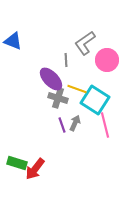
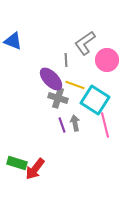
yellow line: moved 2 px left, 4 px up
gray arrow: rotated 35 degrees counterclockwise
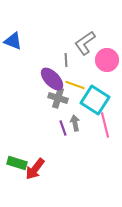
purple ellipse: moved 1 px right
purple line: moved 1 px right, 3 px down
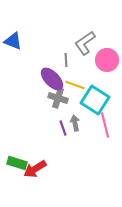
red arrow: rotated 20 degrees clockwise
